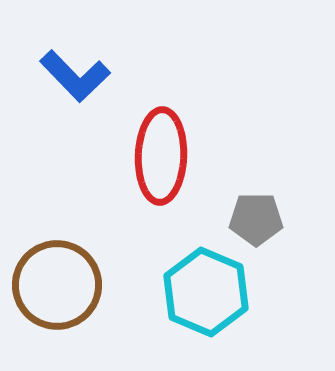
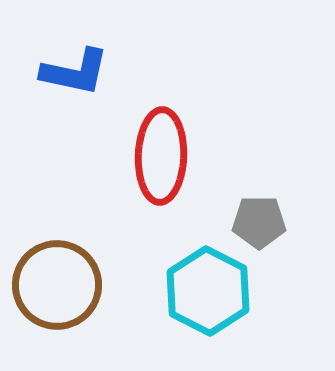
blue L-shape: moved 4 px up; rotated 34 degrees counterclockwise
gray pentagon: moved 3 px right, 3 px down
cyan hexagon: moved 2 px right, 1 px up; rotated 4 degrees clockwise
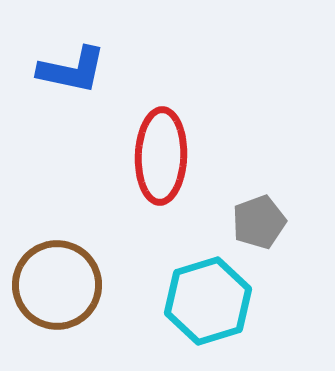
blue L-shape: moved 3 px left, 2 px up
gray pentagon: rotated 20 degrees counterclockwise
cyan hexagon: moved 10 px down; rotated 16 degrees clockwise
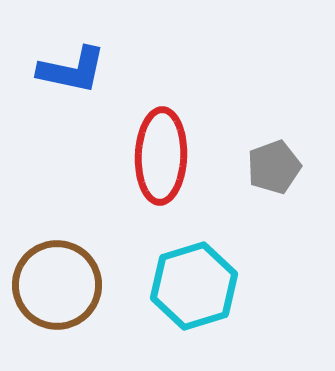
gray pentagon: moved 15 px right, 55 px up
cyan hexagon: moved 14 px left, 15 px up
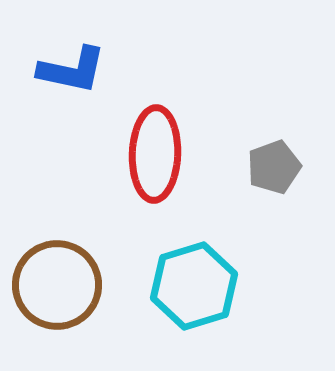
red ellipse: moved 6 px left, 2 px up
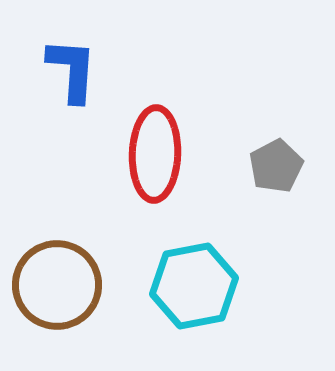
blue L-shape: rotated 98 degrees counterclockwise
gray pentagon: moved 2 px right, 1 px up; rotated 8 degrees counterclockwise
cyan hexagon: rotated 6 degrees clockwise
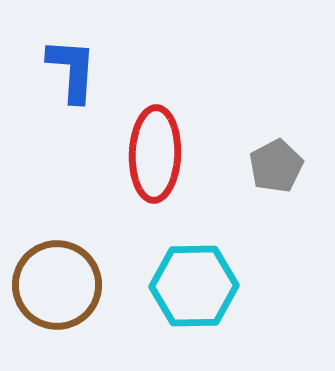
cyan hexagon: rotated 10 degrees clockwise
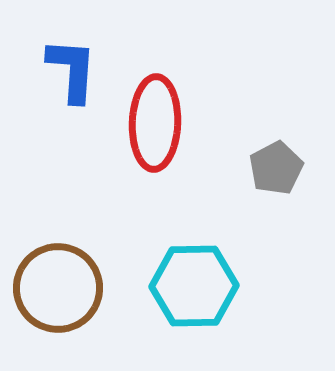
red ellipse: moved 31 px up
gray pentagon: moved 2 px down
brown circle: moved 1 px right, 3 px down
